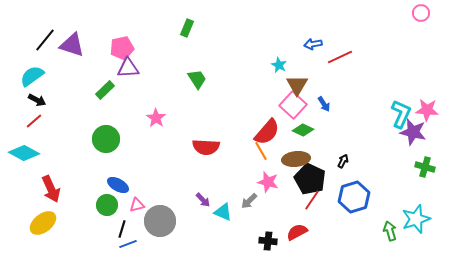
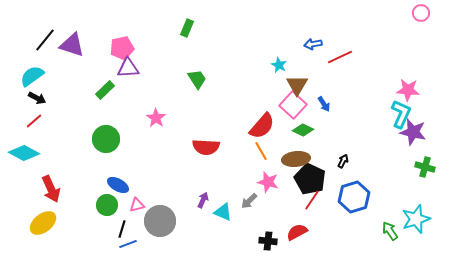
black arrow at (37, 100): moved 2 px up
pink star at (427, 110): moved 19 px left, 20 px up
red semicircle at (267, 132): moved 5 px left, 6 px up
purple arrow at (203, 200): rotated 112 degrees counterclockwise
green arrow at (390, 231): rotated 18 degrees counterclockwise
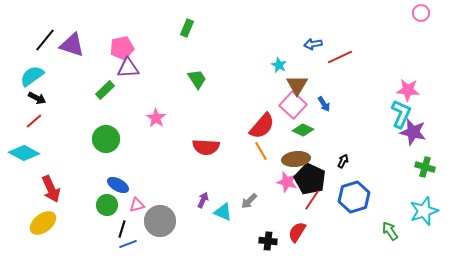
pink star at (268, 182): moved 19 px right
cyan star at (416, 219): moved 8 px right, 8 px up
red semicircle at (297, 232): rotated 30 degrees counterclockwise
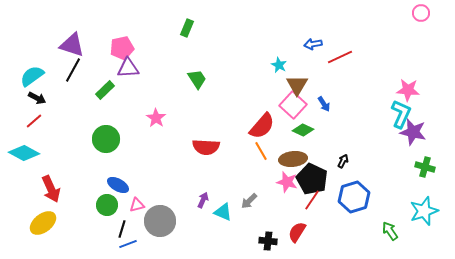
black line at (45, 40): moved 28 px right, 30 px down; rotated 10 degrees counterclockwise
brown ellipse at (296, 159): moved 3 px left
black pentagon at (310, 179): moved 2 px right
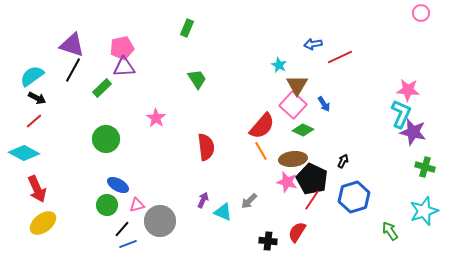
purple triangle at (128, 68): moved 4 px left, 1 px up
green rectangle at (105, 90): moved 3 px left, 2 px up
red semicircle at (206, 147): rotated 100 degrees counterclockwise
red arrow at (51, 189): moved 14 px left
black line at (122, 229): rotated 24 degrees clockwise
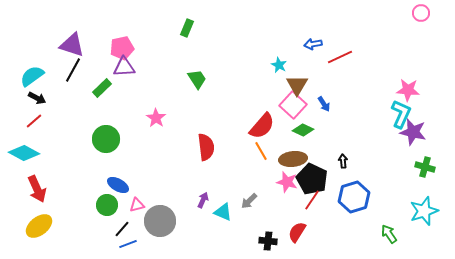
black arrow at (343, 161): rotated 32 degrees counterclockwise
yellow ellipse at (43, 223): moved 4 px left, 3 px down
green arrow at (390, 231): moved 1 px left, 3 px down
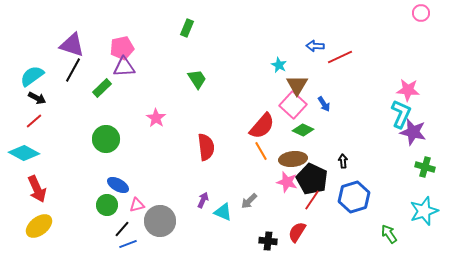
blue arrow at (313, 44): moved 2 px right, 2 px down; rotated 12 degrees clockwise
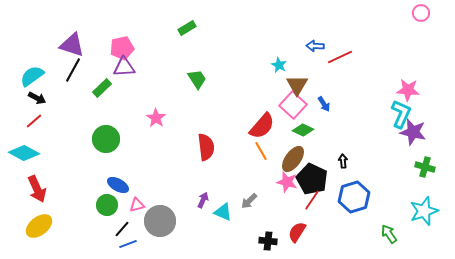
green rectangle at (187, 28): rotated 36 degrees clockwise
brown ellipse at (293, 159): rotated 48 degrees counterclockwise
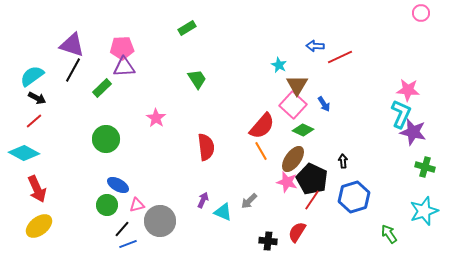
pink pentagon at (122, 48): rotated 10 degrees clockwise
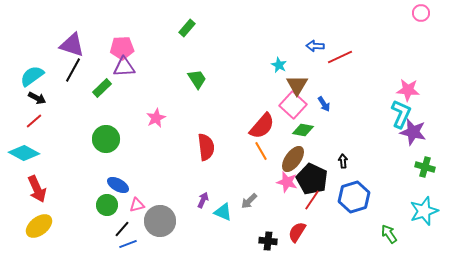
green rectangle at (187, 28): rotated 18 degrees counterclockwise
pink star at (156, 118): rotated 12 degrees clockwise
green diamond at (303, 130): rotated 15 degrees counterclockwise
